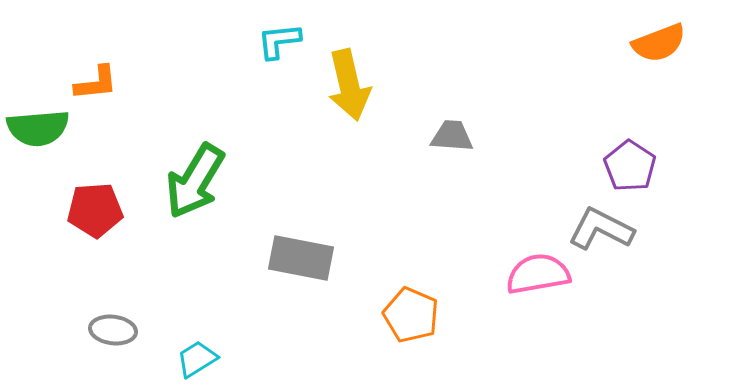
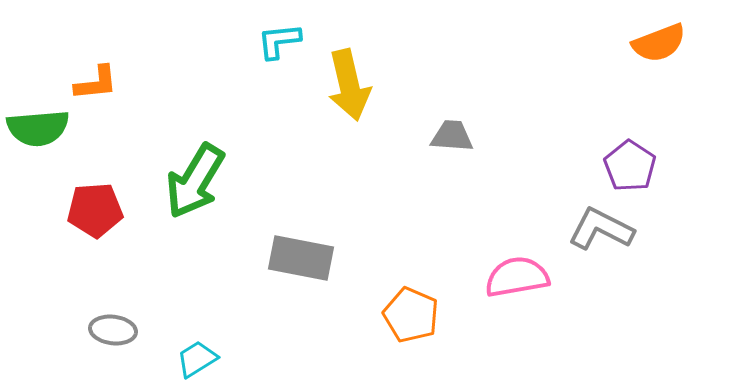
pink semicircle: moved 21 px left, 3 px down
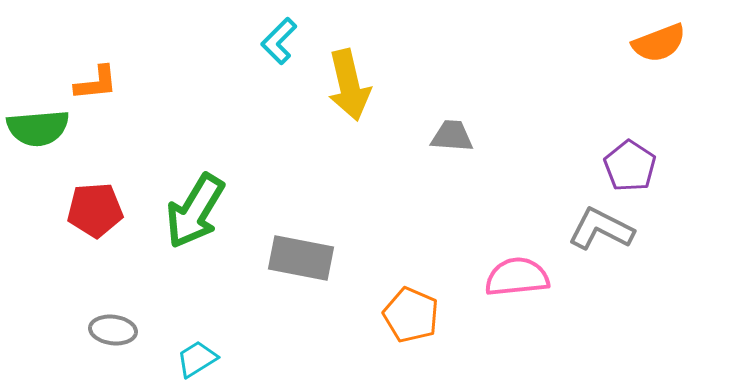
cyan L-shape: rotated 39 degrees counterclockwise
green arrow: moved 30 px down
pink semicircle: rotated 4 degrees clockwise
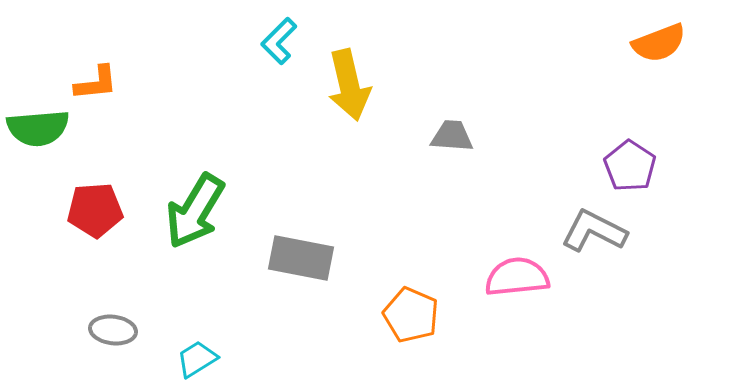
gray L-shape: moved 7 px left, 2 px down
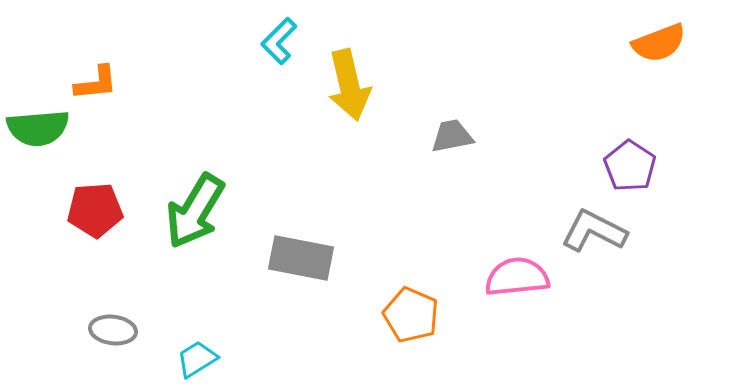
gray trapezoid: rotated 15 degrees counterclockwise
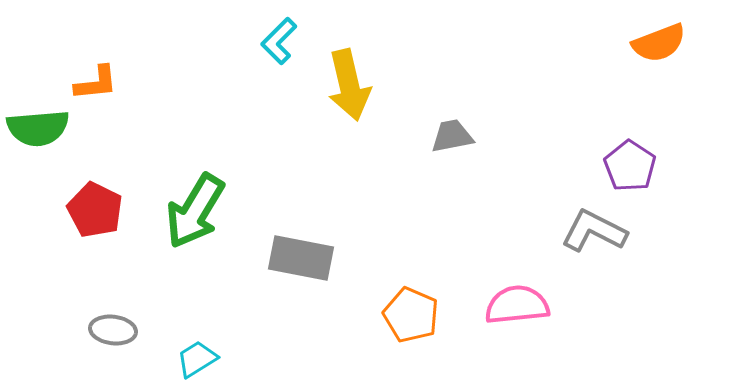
red pentagon: rotated 30 degrees clockwise
pink semicircle: moved 28 px down
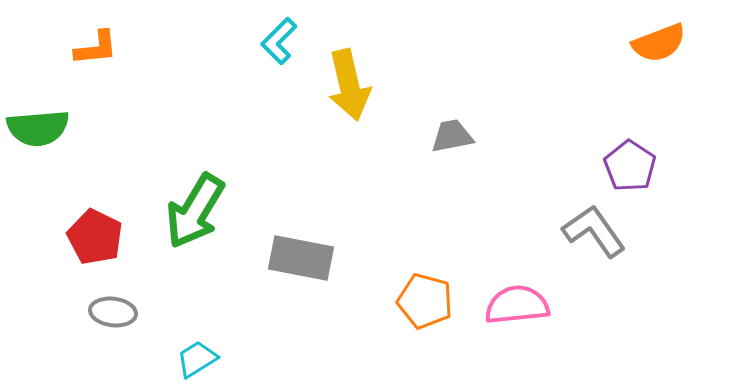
orange L-shape: moved 35 px up
red pentagon: moved 27 px down
gray L-shape: rotated 28 degrees clockwise
orange pentagon: moved 14 px right, 14 px up; rotated 8 degrees counterclockwise
gray ellipse: moved 18 px up
